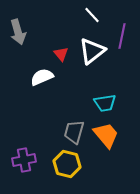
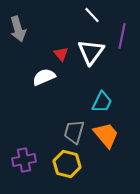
gray arrow: moved 3 px up
white triangle: moved 1 px left, 1 px down; rotated 16 degrees counterclockwise
white semicircle: moved 2 px right
cyan trapezoid: moved 3 px left, 1 px up; rotated 55 degrees counterclockwise
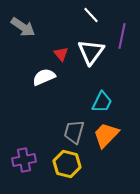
white line: moved 1 px left
gray arrow: moved 5 px right, 2 px up; rotated 40 degrees counterclockwise
orange trapezoid: rotated 96 degrees counterclockwise
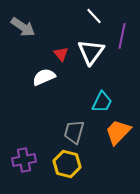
white line: moved 3 px right, 1 px down
orange trapezoid: moved 12 px right, 3 px up
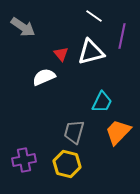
white line: rotated 12 degrees counterclockwise
white triangle: rotated 40 degrees clockwise
